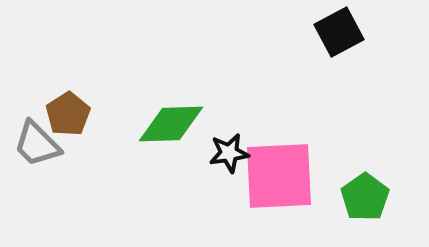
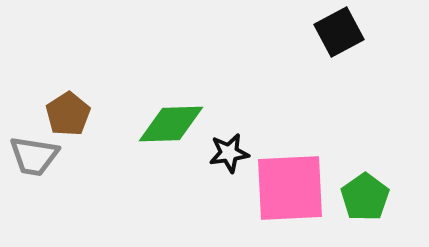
gray trapezoid: moved 3 px left, 12 px down; rotated 36 degrees counterclockwise
pink square: moved 11 px right, 12 px down
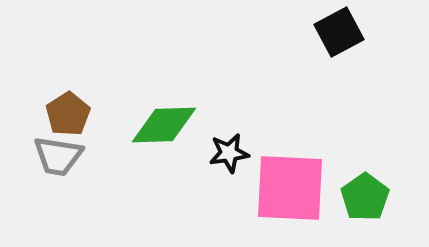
green diamond: moved 7 px left, 1 px down
gray trapezoid: moved 24 px right
pink square: rotated 6 degrees clockwise
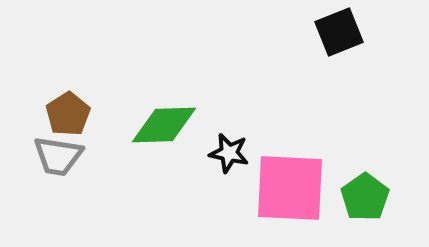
black square: rotated 6 degrees clockwise
black star: rotated 21 degrees clockwise
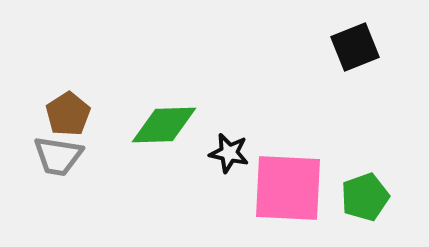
black square: moved 16 px right, 15 px down
pink square: moved 2 px left
green pentagon: rotated 15 degrees clockwise
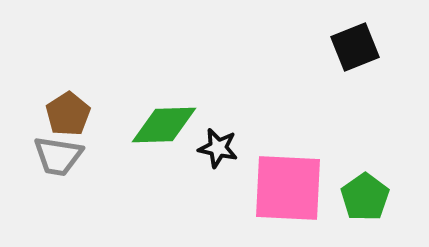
black star: moved 11 px left, 5 px up
green pentagon: rotated 15 degrees counterclockwise
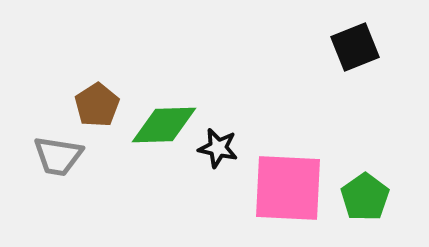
brown pentagon: moved 29 px right, 9 px up
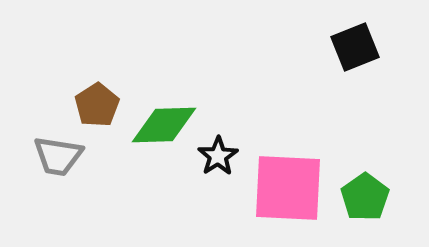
black star: moved 8 px down; rotated 27 degrees clockwise
